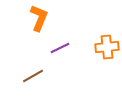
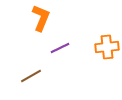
orange L-shape: moved 2 px right
brown line: moved 2 px left
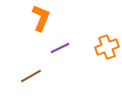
orange cross: rotated 15 degrees counterclockwise
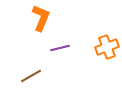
purple line: rotated 12 degrees clockwise
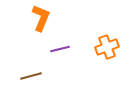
purple line: moved 1 px down
brown line: rotated 15 degrees clockwise
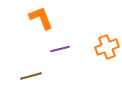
orange L-shape: rotated 44 degrees counterclockwise
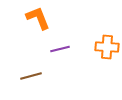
orange L-shape: moved 3 px left
orange cross: rotated 25 degrees clockwise
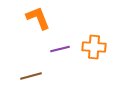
orange cross: moved 13 px left
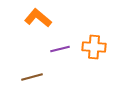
orange L-shape: rotated 28 degrees counterclockwise
brown line: moved 1 px right, 1 px down
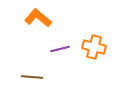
orange cross: rotated 10 degrees clockwise
brown line: rotated 20 degrees clockwise
